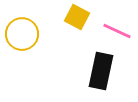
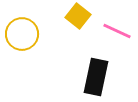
yellow square: moved 1 px right, 1 px up; rotated 10 degrees clockwise
black rectangle: moved 5 px left, 6 px down
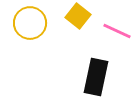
yellow circle: moved 8 px right, 11 px up
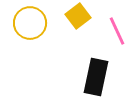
yellow square: rotated 15 degrees clockwise
pink line: rotated 40 degrees clockwise
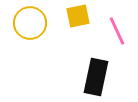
yellow square: rotated 25 degrees clockwise
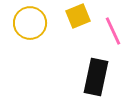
yellow square: rotated 10 degrees counterclockwise
pink line: moved 4 px left
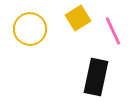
yellow square: moved 2 px down; rotated 10 degrees counterclockwise
yellow circle: moved 6 px down
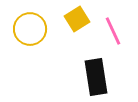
yellow square: moved 1 px left, 1 px down
black rectangle: rotated 21 degrees counterclockwise
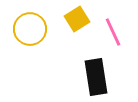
pink line: moved 1 px down
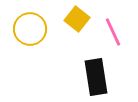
yellow square: rotated 20 degrees counterclockwise
